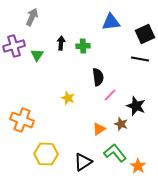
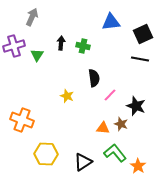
black square: moved 2 px left
green cross: rotated 16 degrees clockwise
black semicircle: moved 4 px left, 1 px down
yellow star: moved 1 px left, 2 px up
orange triangle: moved 4 px right, 1 px up; rotated 40 degrees clockwise
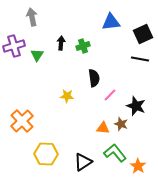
gray arrow: rotated 36 degrees counterclockwise
green cross: rotated 32 degrees counterclockwise
yellow star: rotated 16 degrees counterclockwise
orange cross: moved 1 px down; rotated 25 degrees clockwise
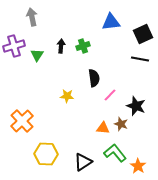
black arrow: moved 3 px down
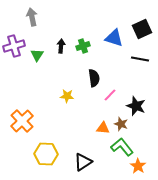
blue triangle: moved 3 px right, 16 px down; rotated 24 degrees clockwise
black square: moved 1 px left, 5 px up
green L-shape: moved 7 px right, 6 px up
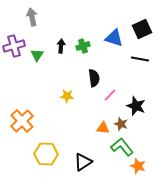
orange star: rotated 14 degrees counterclockwise
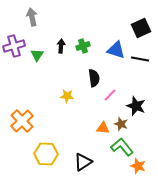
black square: moved 1 px left, 1 px up
blue triangle: moved 2 px right, 12 px down
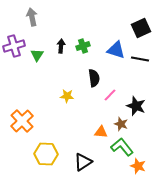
orange triangle: moved 2 px left, 4 px down
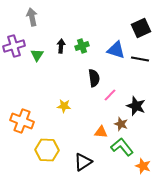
green cross: moved 1 px left
yellow star: moved 3 px left, 10 px down
orange cross: rotated 25 degrees counterclockwise
yellow hexagon: moved 1 px right, 4 px up
orange star: moved 5 px right
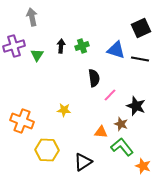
yellow star: moved 4 px down
